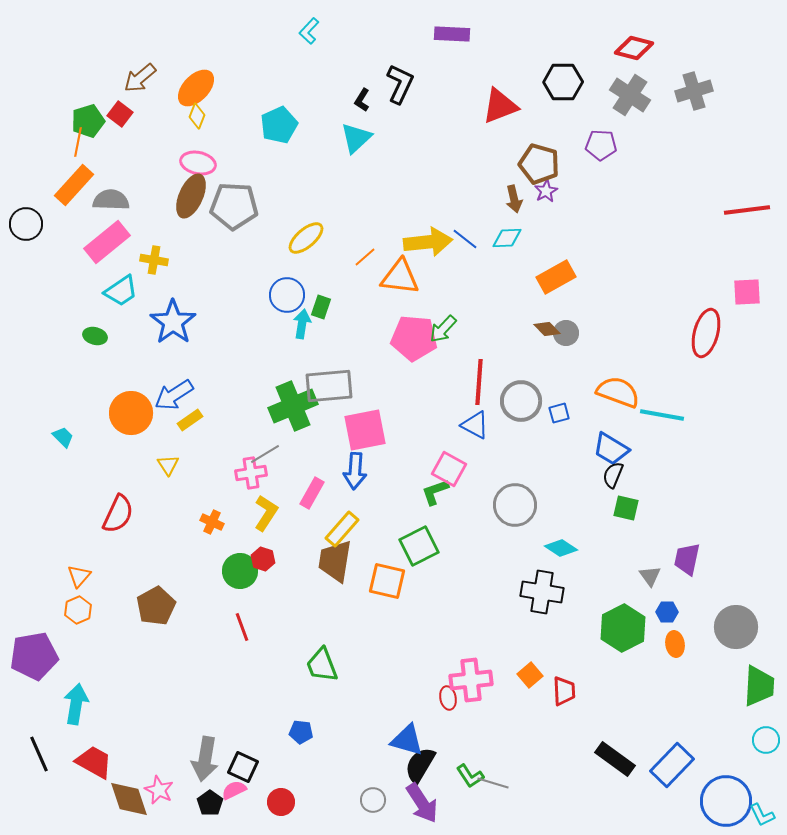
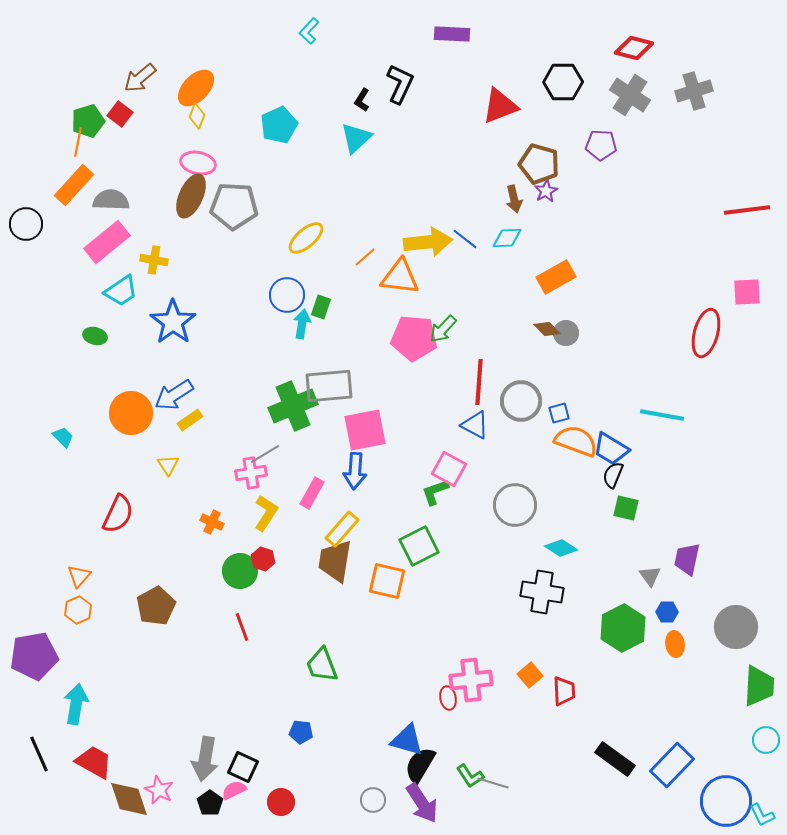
orange semicircle at (618, 392): moved 42 px left, 49 px down
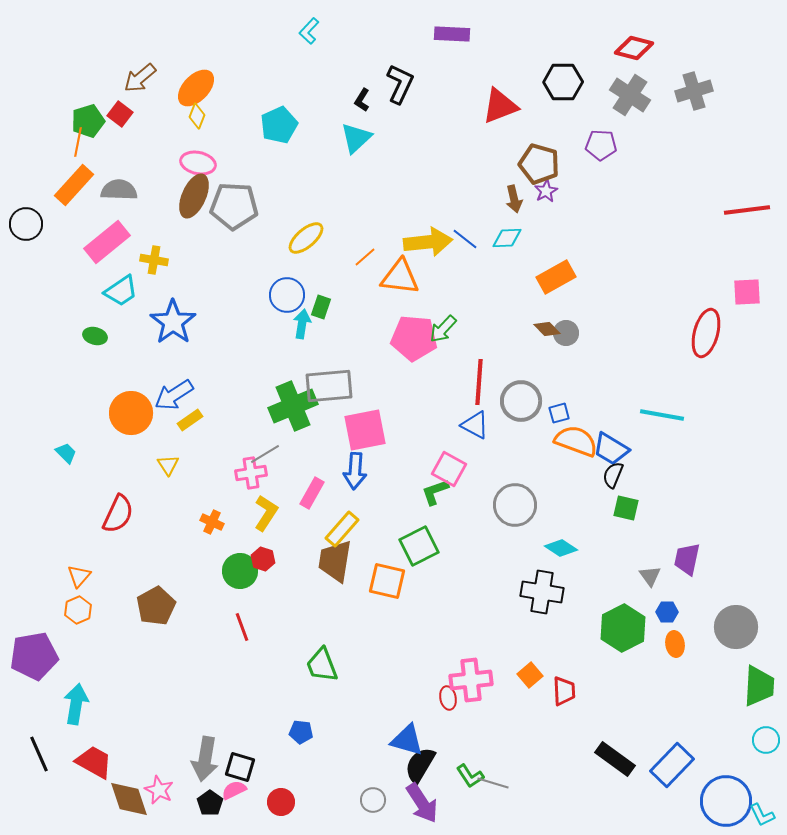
brown ellipse at (191, 196): moved 3 px right
gray semicircle at (111, 200): moved 8 px right, 10 px up
cyan trapezoid at (63, 437): moved 3 px right, 16 px down
black square at (243, 767): moved 3 px left; rotated 8 degrees counterclockwise
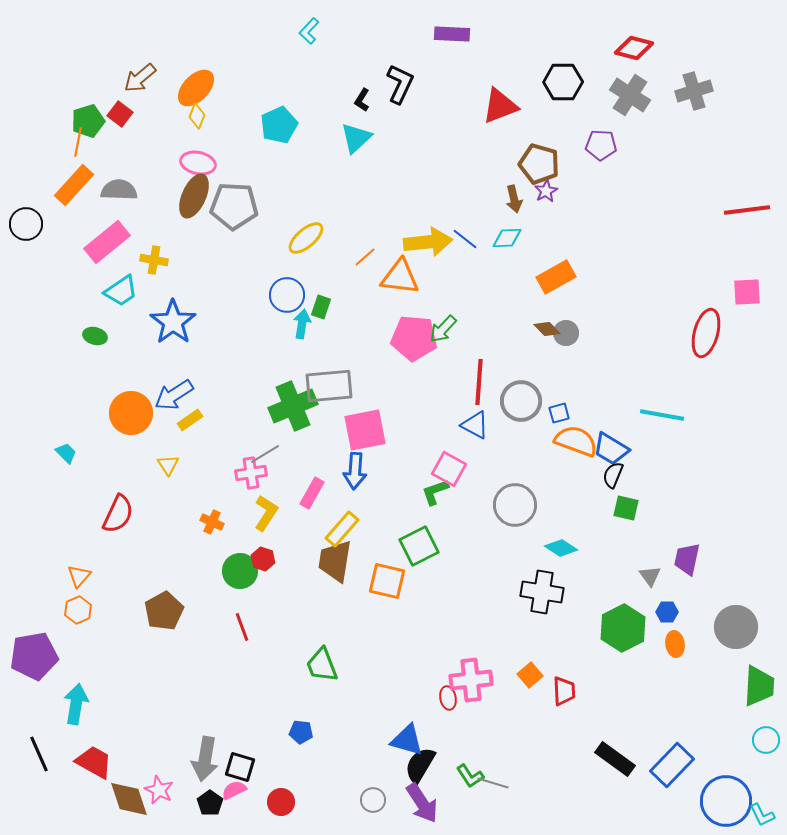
brown pentagon at (156, 606): moved 8 px right, 5 px down
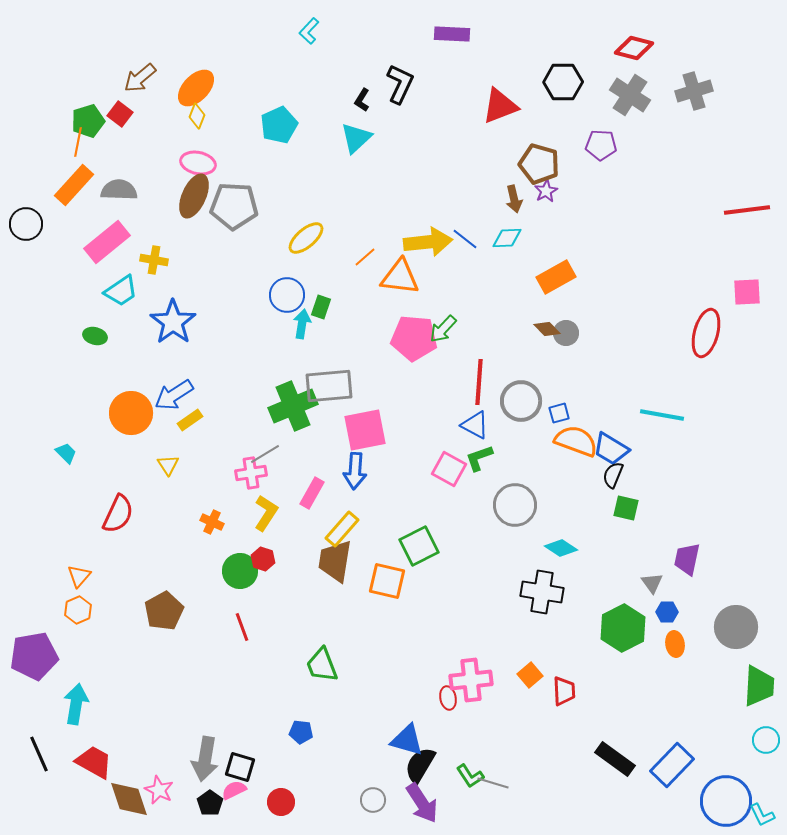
green L-shape at (435, 492): moved 44 px right, 34 px up
gray triangle at (650, 576): moved 2 px right, 7 px down
